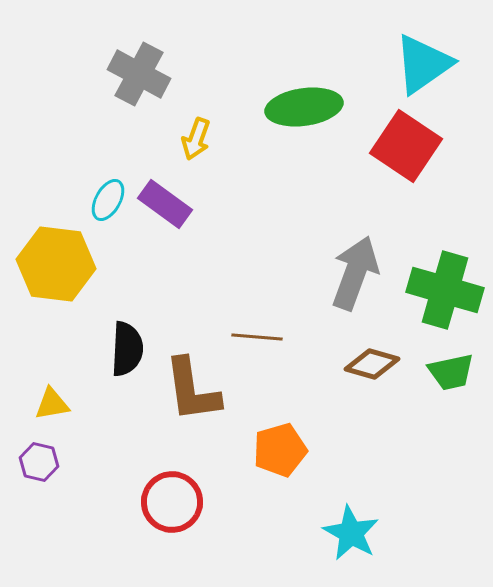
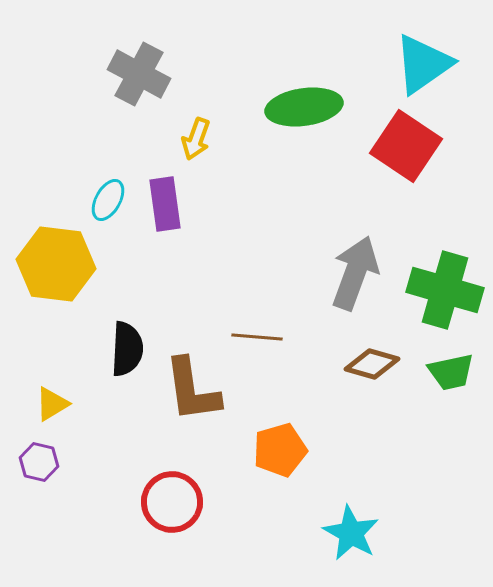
purple rectangle: rotated 46 degrees clockwise
yellow triangle: rotated 21 degrees counterclockwise
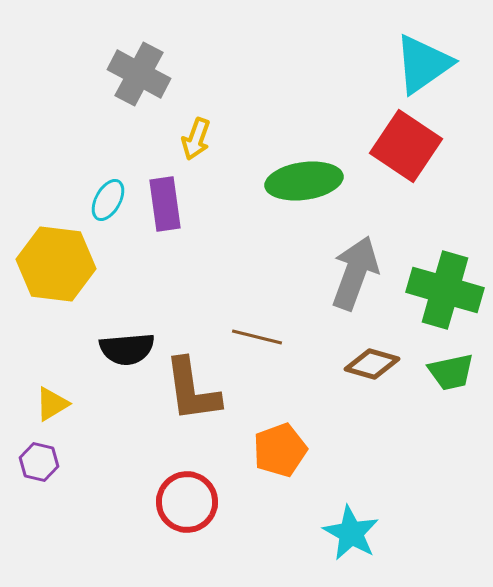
green ellipse: moved 74 px down
brown line: rotated 9 degrees clockwise
black semicircle: rotated 82 degrees clockwise
orange pentagon: rotated 4 degrees counterclockwise
red circle: moved 15 px right
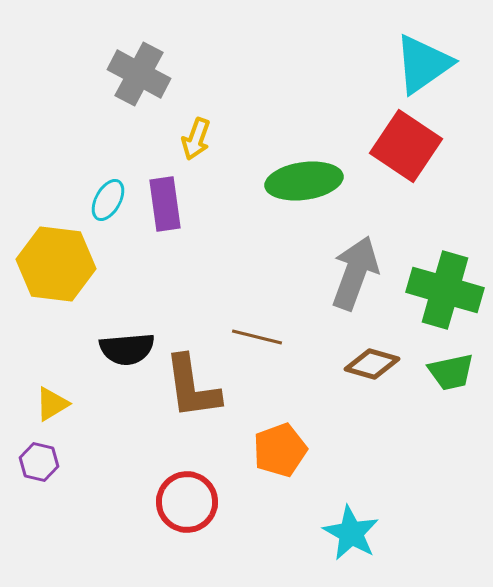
brown L-shape: moved 3 px up
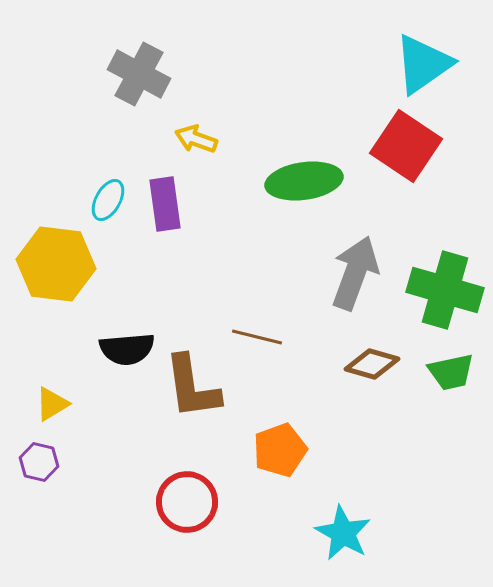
yellow arrow: rotated 90 degrees clockwise
cyan star: moved 8 px left
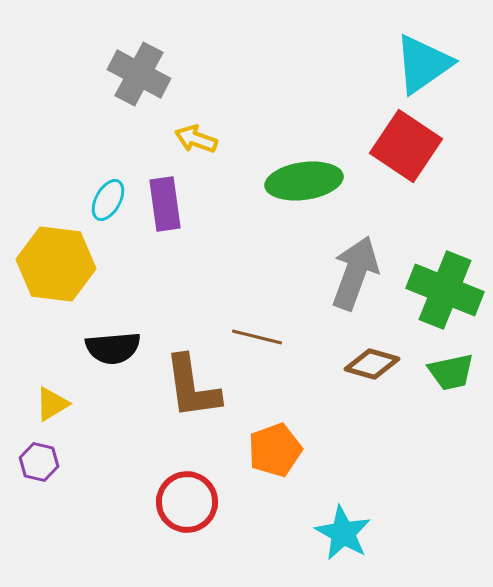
green cross: rotated 6 degrees clockwise
black semicircle: moved 14 px left, 1 px up
orange pentagon: moved 5 px left
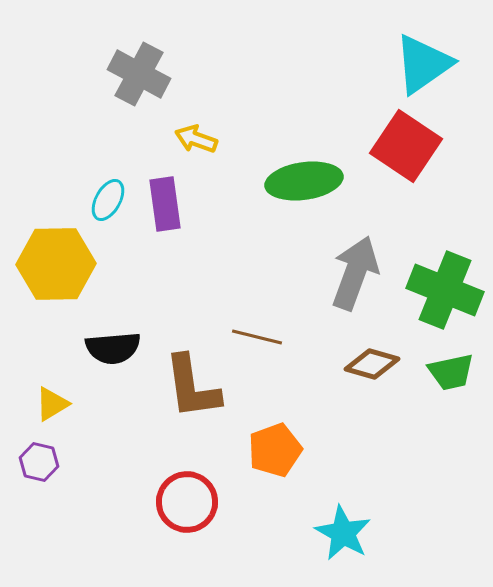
yellow hexagon: rotated 8 degrees counterclockwise
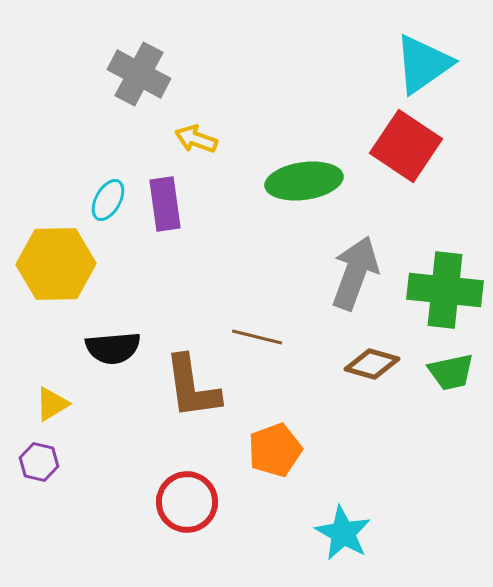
green cross: rotated 16 degrees counterclockwise
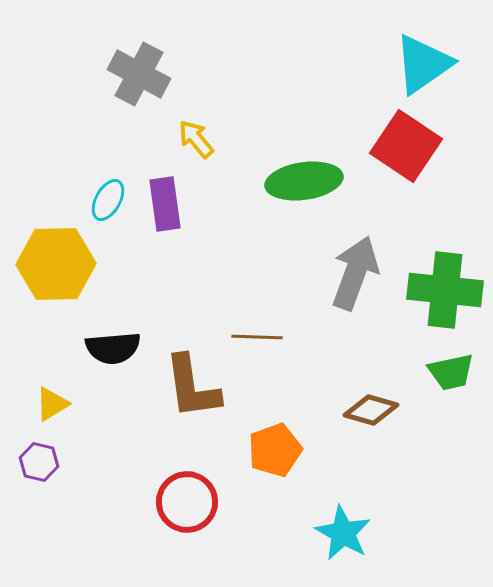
yellow arrow: rotated 30 degrees clockwise
brown line: rotated 12 degrees counterclockwise
brown diamond: moved 1 px left, 46 px down
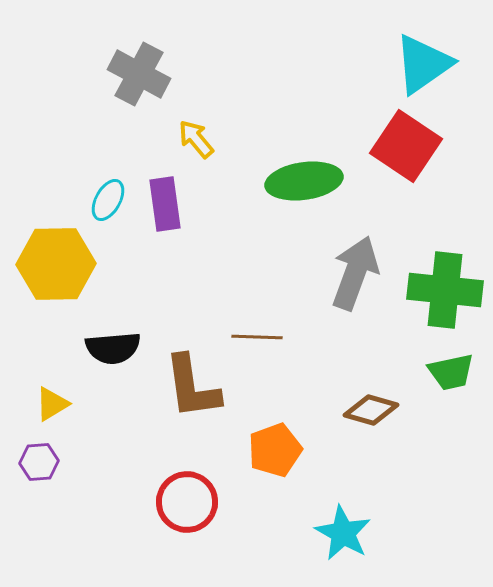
purple hexagon: rotated 18 degrees counterclockwise
